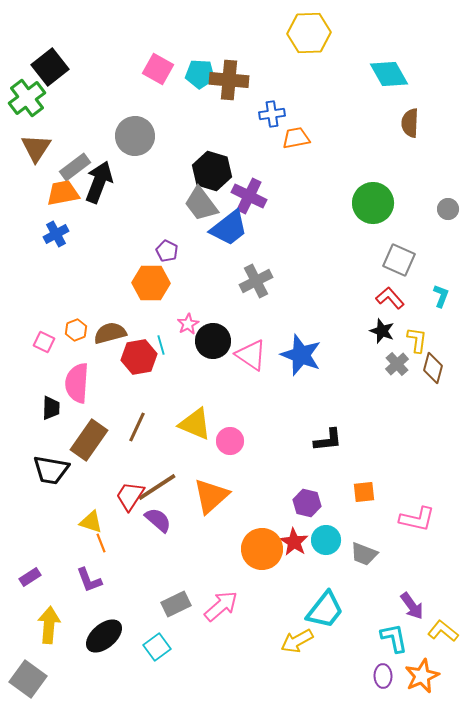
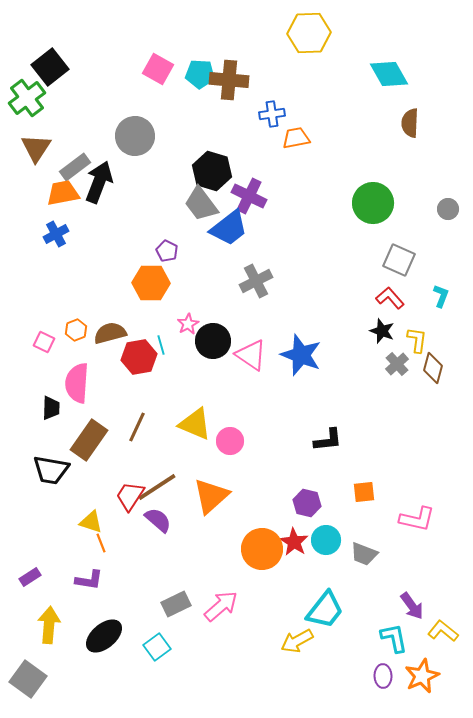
purple L-shape at (89, 580): rotated 60 degrees counterclockwise
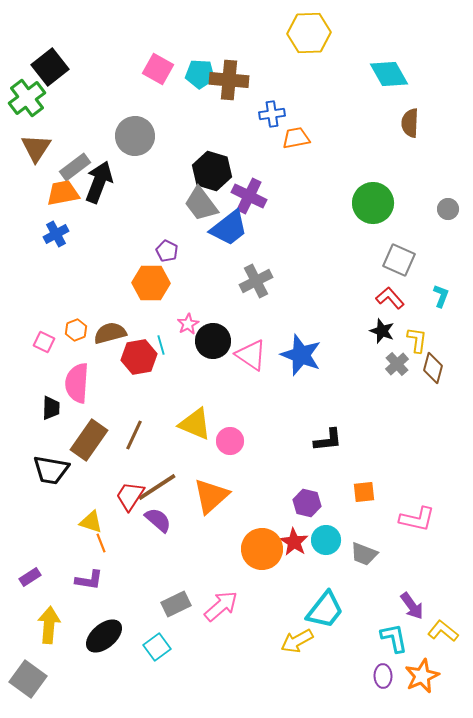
brown line at (137, 427): moved 3 px left, 8 px down
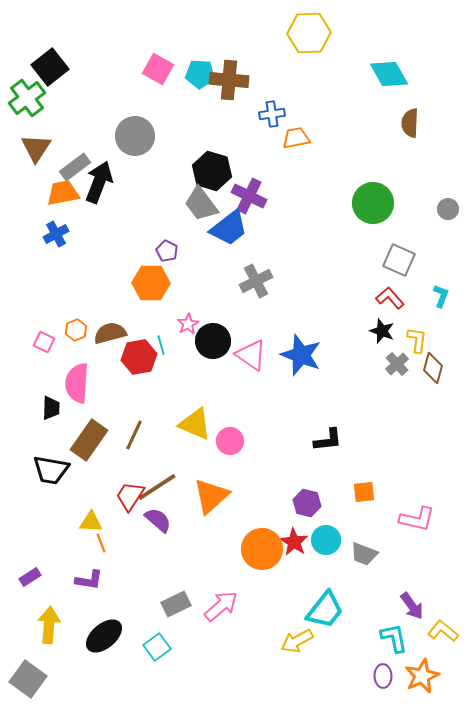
yellow triangle at (91, 522): rotated 15 degrees counterclockwise
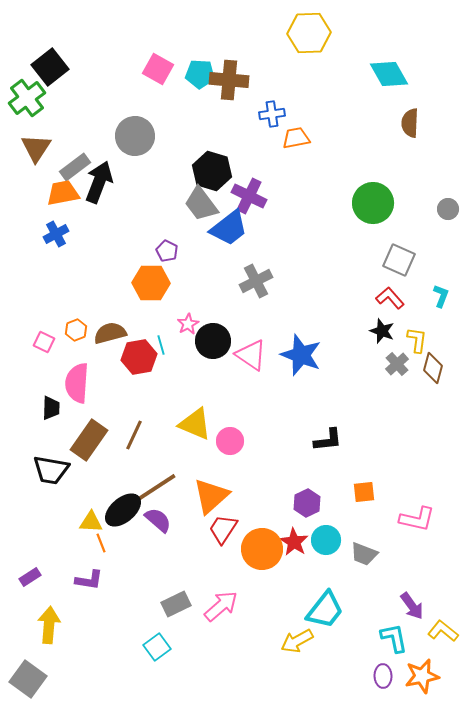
red trapezoid at (130, 496): moved 93 px right, 33 px down
purple hexagon at (307, 503): rotated 20 degrees clockwise
black ellipse at (104, 636): moved 19 px right, 126 px up
orange star at (422, 676): rotated 12 degrees clockwise
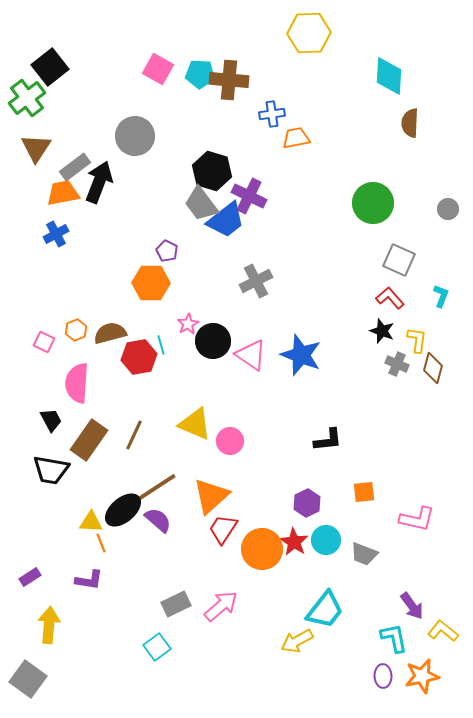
cyan diamond at (389, 74): moved 2 px down; rotated 33 degrees clockwise
blue trapezoid at (229, 228): moved 3 px left, 8 px up
gray cross at (397, 364): rotated 25 degrees counterclockwise
black trapezoid at (51, 408): moved 12 px down; rotated 30 degrees counterclockwise
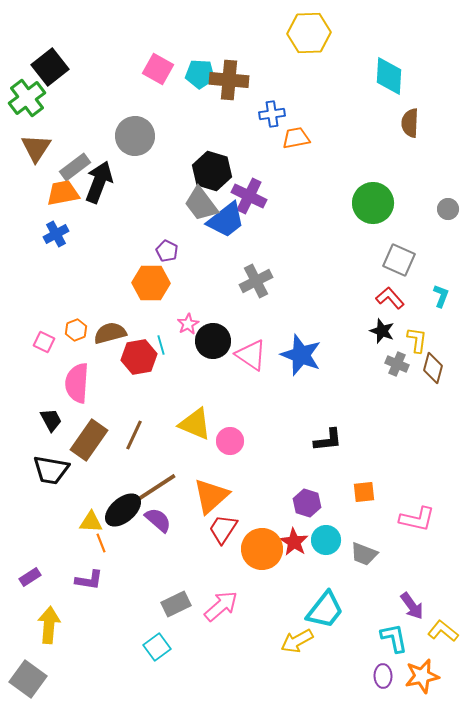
purple hexagon at (307, 503): rotated 16 degrees counterclockwise
